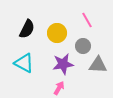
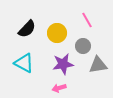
black semicircle: rotated 18 degrees clockwise
gray triangle: rotated 12 degrees counterclockwise
pink arrow: rotated 136 degrees counterclockwise
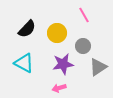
pink line: moved 3 px left, 5 px up
gray triangle: moved 2 px down; rotated 24 degrees counterclockwise
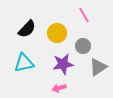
cyan triangle: rotated 40 degrees counterclockwise
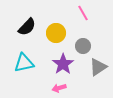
pink line: moved 1 px left, 2 px up
black semicircle: moved 2 px up
yellow circle: moved 1 px left
purple star: rotated 25 degrees counterclockwise
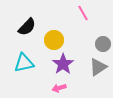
yellow circle: moved 2 px left, 7 px down
gray circle: moved 20 px right, 2 px up
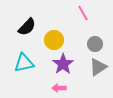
gray circle: moved 8 px left
pink arrow: rotated 16 degrees clockwise
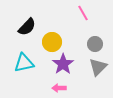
yellow circle: moved 2 px left, 2 px down
gray triangle: rotated 12 degrees counterclockwise
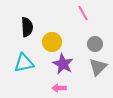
black semicircle: rotated 48 degrees counterclockwise
purple star: rotated 10 degrees counterclockwise
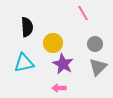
yellow circle: moved 1 px right, 1 px down
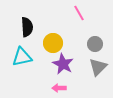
pink line: moved 4 px left
cyan triangle: moved 2 px left, 6 px up
